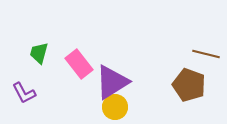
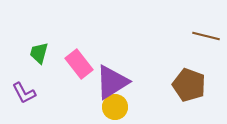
brown line: moved 18 px up
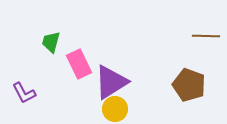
brown line: rotated 12 degrees counterclockwise
green trapezoid: moved 12 px right, 11 px up
pink rectangle: rotated 12 degrees clockwise
purple triangle: moved 1 px left
yellow circle: moved 2 px down
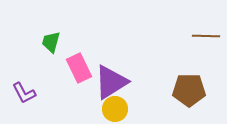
pink rectangle: moved 4 px down
brown pentagon: moved 5 px down; rotated 20 degrees counterclockwise
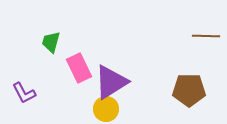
yellow circle: moved 9 px left
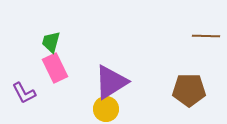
pink rectangle: moved 24 px left
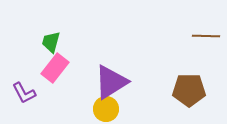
pink rectangle: rotated 64 degrees clockwise
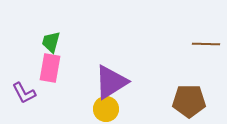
brown line: moved 8 px down
pink rectangle: moved 5 px left; rotated 28 degrees counterclockwise
brown pentagon: moved 11 px down
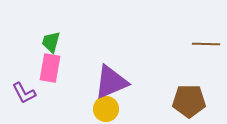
purple triangle: rotated 9 degrees clockwise
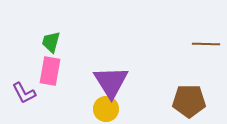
pink rectangle: moved 3 px down
purple triangle: rotated 39 degrees counterclockwise
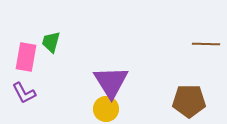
pink rectangle: moved 24 px left, 14 px up
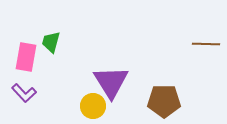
purple L-shape: rotated 15 degrees counterclockwise
brown pentagon: moved 25 px left
yellow circle: moved 13 px left, 3 px up
